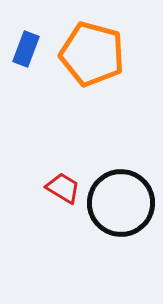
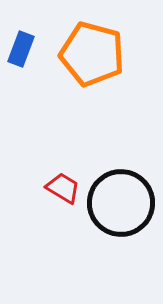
blue rectangle: moved 5 px left
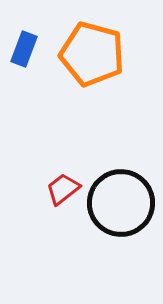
blue rectangle: moved 3 px right
red trapezoid: moved 1 px down; rotated 69 degrees counterclockwise
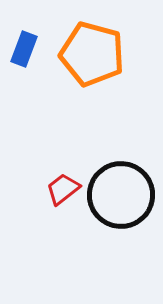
black circle: moved 8 px up
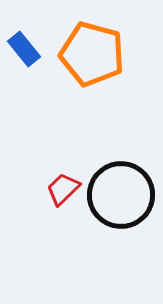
blue rectangle: rotated 60 degrees counterclockwise
red trapezoid: rotated 6 degrees counterclockwise
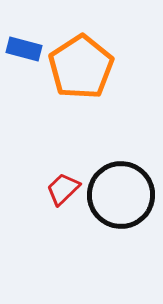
blue rectangle: rotated 36 degrees counterclockwise
orange pentagon: moved 11 px left, 13 px down; rotated 24 degrees clockwise
